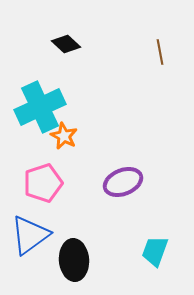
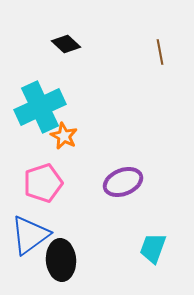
cyan trapezoid: moved 2 px left, 3 px up
black ellipse: moved 13 px left
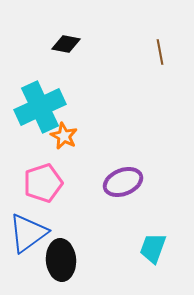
black diamond: rotated 32 degrees counterclockwise
blue triangle: moved 2 px left, 2 px up
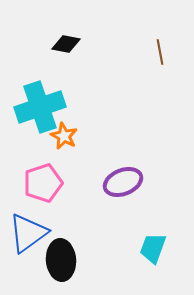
cyan cross: rotated 6 degrees clockwise
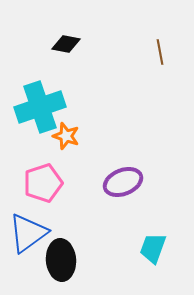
orange star: moved 2 px right; rotated 8 degrees counterclockwise
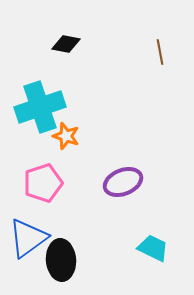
blue triangle: moved 5 px down
cyan trapezoid: rotated 96 degrees clockwise
